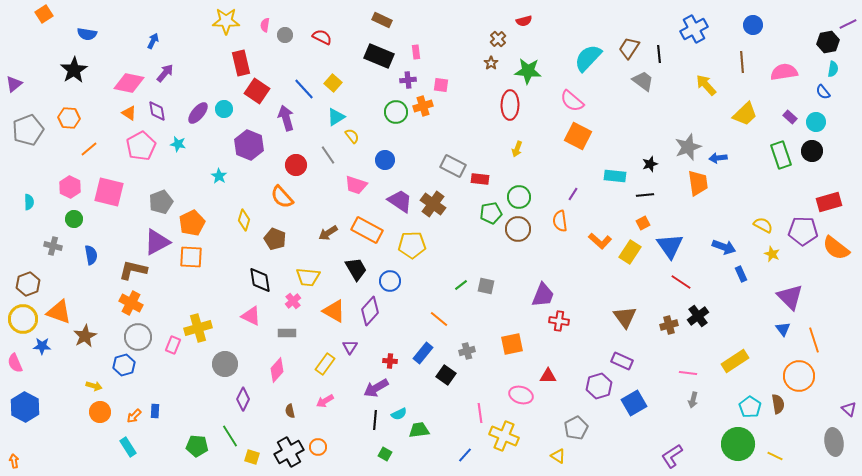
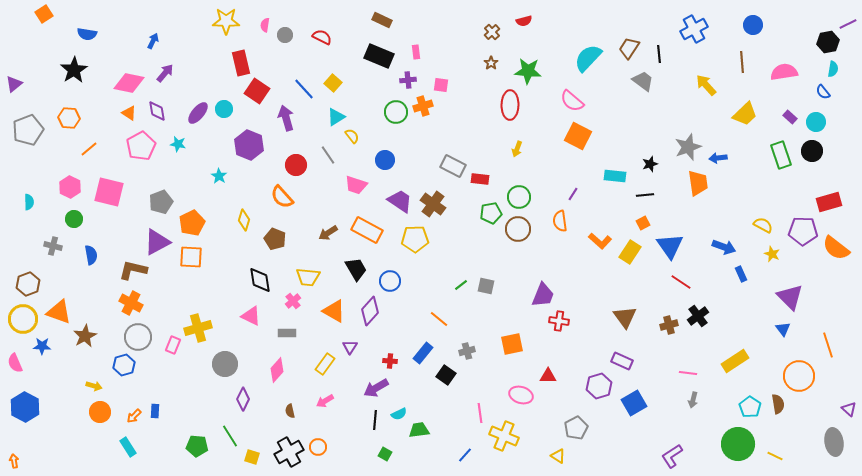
brown cross at (498, 39): moved 6 px left, 7 px up
yellow pentagon at (412, 245): moved 3 px right, 6 px up
orange line at (814, 340): moved 14 px right, 5 px down
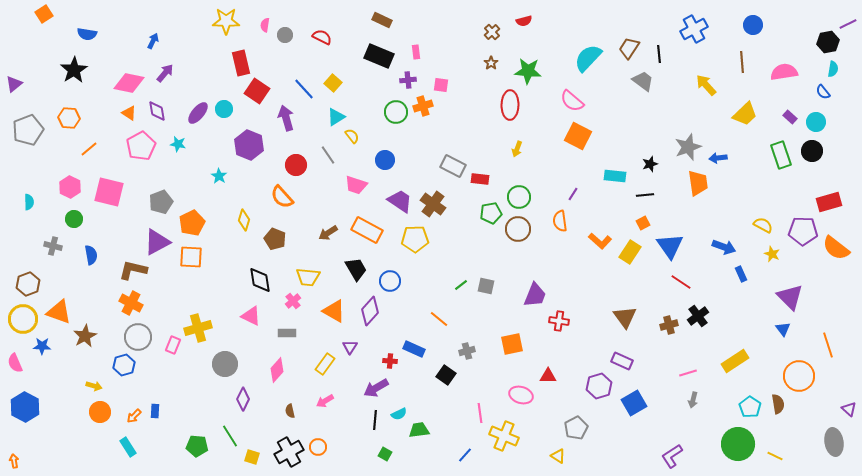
purple trapezoid at (543, 295): moved 8 px left
blue rectangle at (423, 353): moved 9 px left, 4 px up; rotated 75 degrees clockwise
pink line at (688, 373): rotated 24 degrees counterclockwise
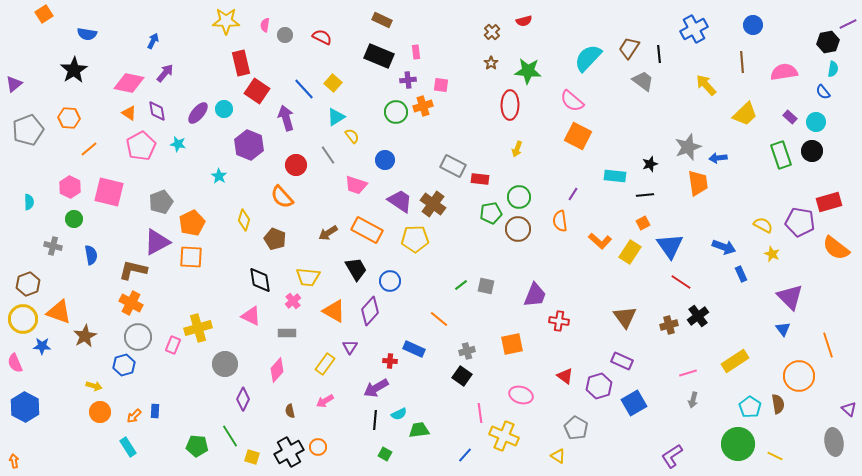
purple pentagon at (803, 231): moved 3 px left, 9 px up; rotated 8 degrees clockwise
black square at (446, 375): moved 16 px right, 1 px down
red triangle at (548, 376): moved 17 px right; rotated 36 degrees clockwise
gray pentagon at (576, 428): rotated 15 degrees counterclockwise
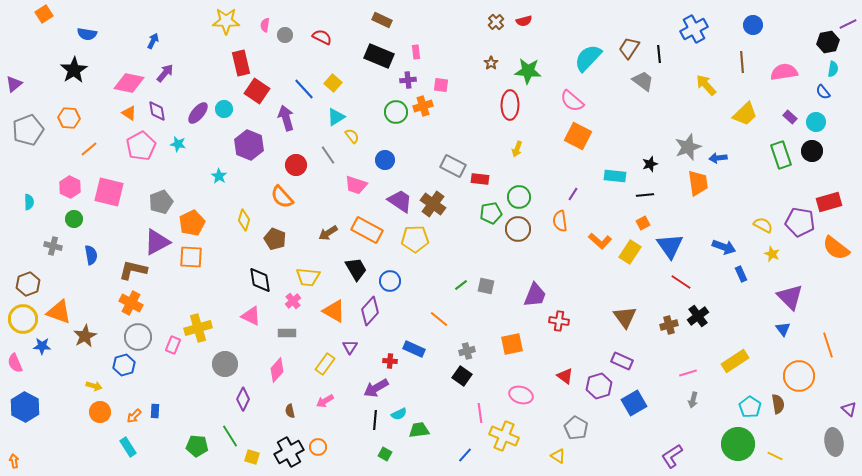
brown cross at (492, 32): moved 4 px right, 10 px up
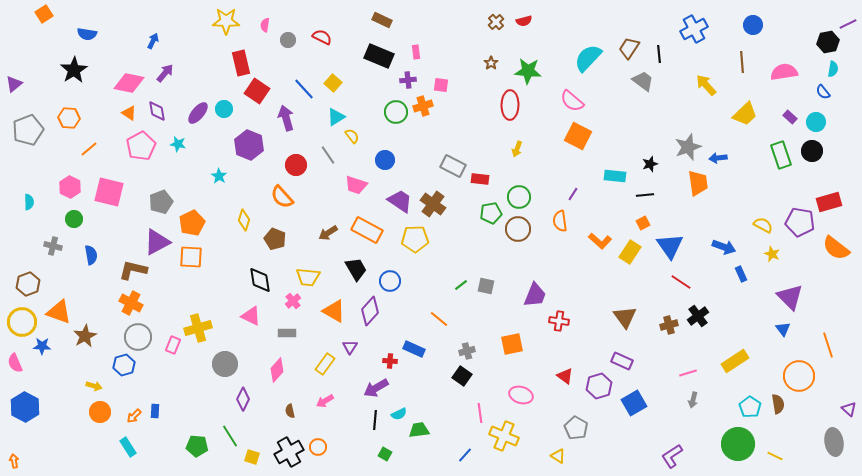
gray circle at (285, 35): moved 3 px right, 5 px down
yellow circle at (23, 319): moved 1 px left, 3 px down
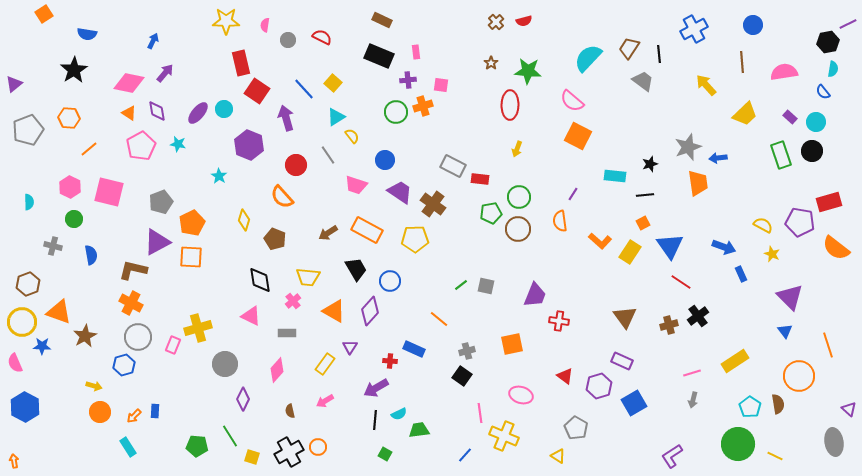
purple trapezoid at (400, 201): moved 9 px up
blue triangle at (783, 329): moved 2 px right, 2 px down
pink line at (688, 373): moved 4 px right
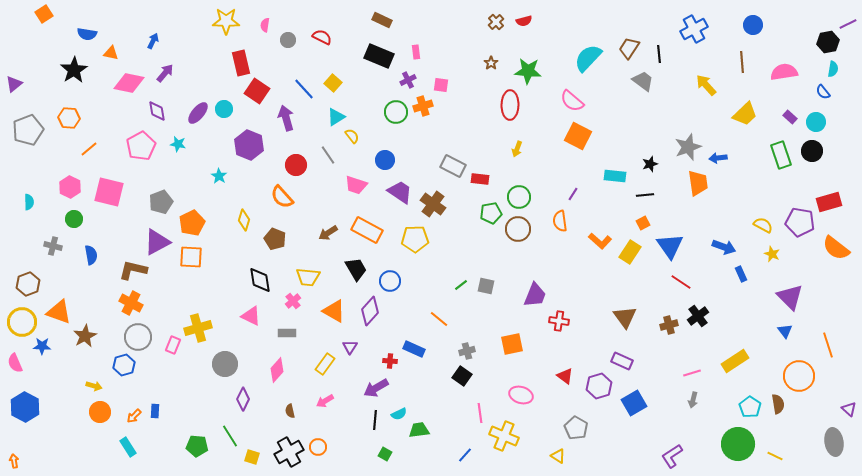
purple cross at (408, 80): rotated 21 degrees counterclockwise
orange triangle at (129, 113): moved 18 px left, 60 px up; rotated 21 degrees counterclockwise
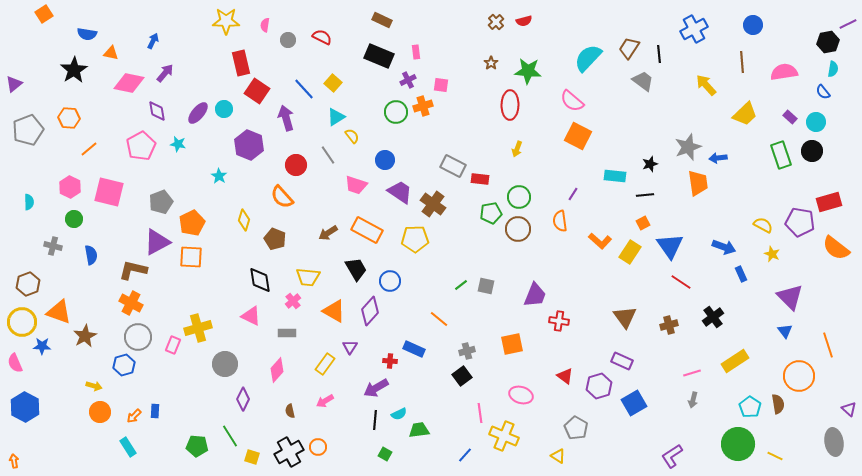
black cross at (698, 316): moved 15 px right, 1 px down
black square at (462, 376): rotated 18 degrees clockwise
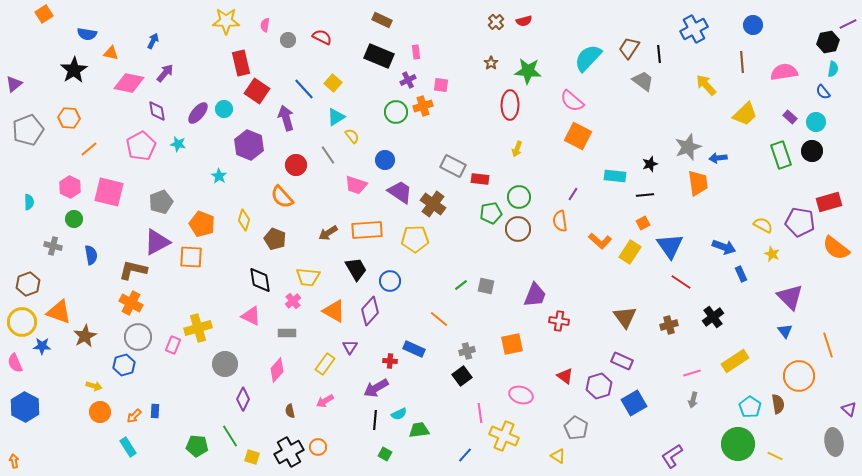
orange pentagon at (192, 223): moved 10 px right, 1 px down; rotated 25 degrees counterclockwise
orange rectangle at (367, 230): rotated 32 degrees counterclockwise
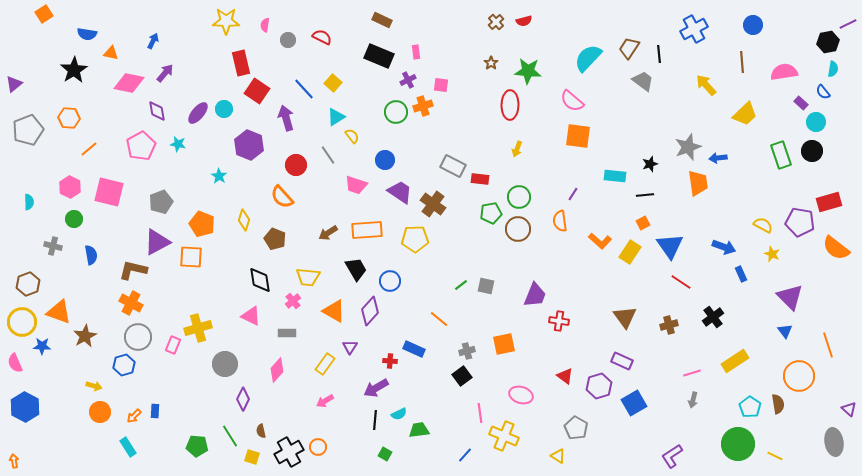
purple rectangle at (790, 117): moved 11 px right, 14 px up
orange square at (578, 136): rotated 20 degrees counterclockwise
orange square at (512, 344): moved 8 px left
brown semicircle at (290, 411): moved 29 px left, 20 px down
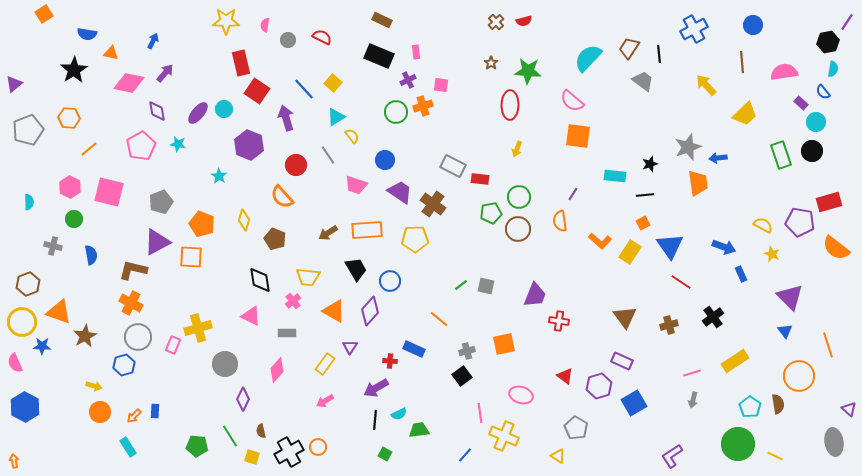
purple line at (848, 24): moved 1 px left, 2 px up; rotated 30 degrees counterclockwise
